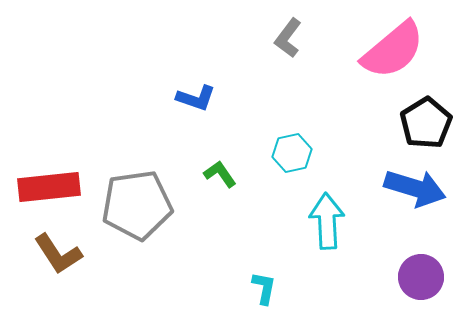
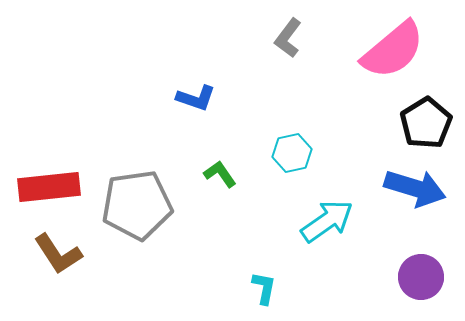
cyan arrow: rotated 58 degrees clockwise
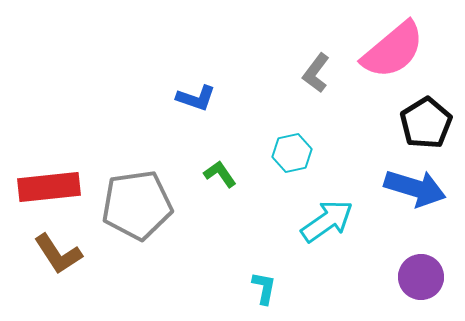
gray L-shape: moved 28 px right, 35 px down
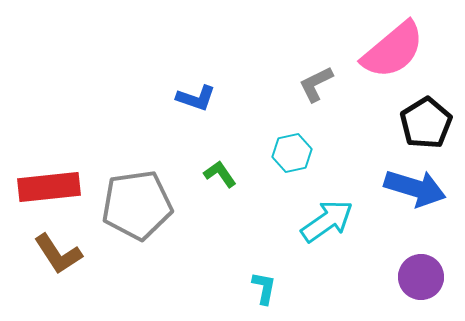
gray L-shape: moved 11 px down; rotated 27 degrees clockwise
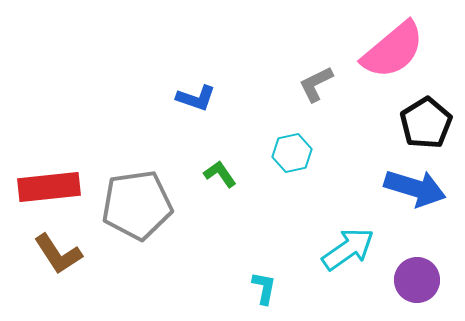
cyan arrow: moved 21 px right, 28 px down
purple circle: moved 4 px left, 3 px down
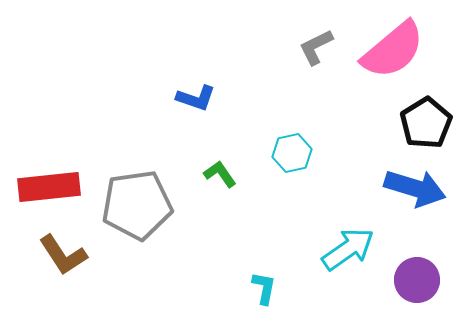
gray L-shape: moved 37 px up
brown L-shape: moved 5 px right, 1 px down
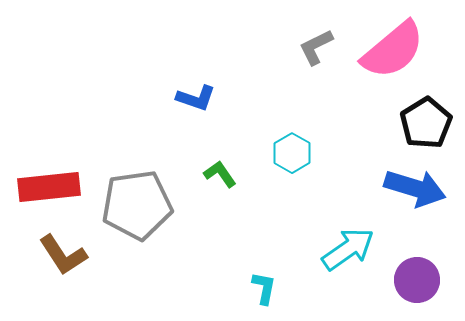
cyan hexagon: rotated 18 degrees counterclockwise
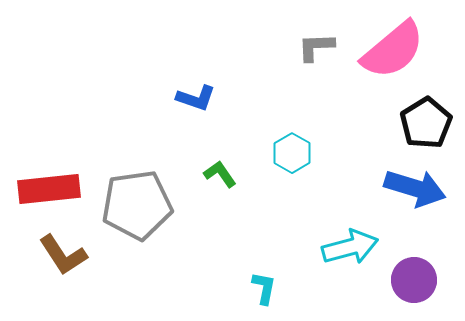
gray L-shape: rotated 24 degrees clockwise
red rectangle: moved 2 px down
cyan arrow: moved 2 px right, 2 px up; rotated 20 degrees clockwise
purple circle: moved 3 px left
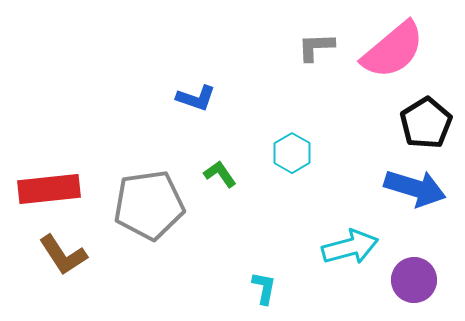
gray pentagon: moved 12 px right
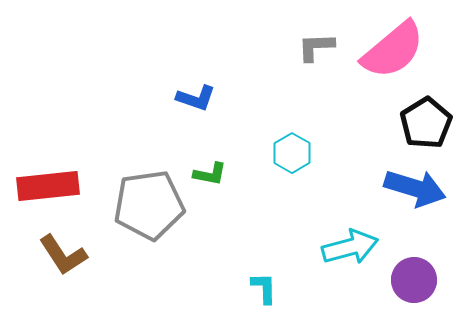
green L-shape: moved 10 px left; rotated 136 degrees clockwise
red rectangle: moved 1 px left, 3 px up
cyan L-shape: rotated 12 degrees counterclockwise
